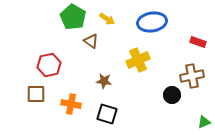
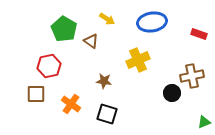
green pentagon: moved 9 px left, 12 px down
red rectangle: moved 1 px right, 8 px up
red hexagon: moved 1 px down
black circle: moved 2 px up
orange cross: rotated 24 degrees clockwise
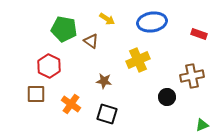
green pentagon: rotated 20 degrees counterclockwise
red hexagon: rotated 20 degrees counterclockwise
black circle: moved 5 px left, 4 px down
green triangle: moved 2 px left, 3 px down
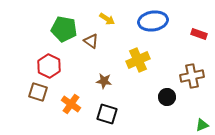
blue ellipse: moved 1 px right, 1 px up
brown square: moved 2 px right, 2 px up; rotated 18 degrees clockwise
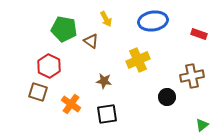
yellow arrow: moved 1 px left; rotated 28 degrees clockwise
black square: rotated 25 degrees counterclockwise
green triangle: rotated 16 degrees counterclockwise
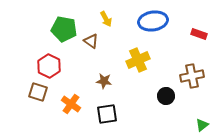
black circle: moved 1 px left, 1 px up
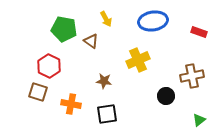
red rectangle: moved 2 px up
orange cross: rotated 24 degrees counterclockwise
green triangle: moved 3 px left, 5 px up
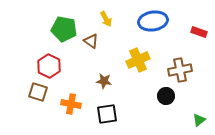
brown cross: moved 12 px left, 6 px up
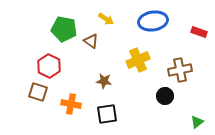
yellow arrow: rotated 28 degrees counterclockwise
black circle: moved 1 px left
green triangle: moved 2 px left, 2 px down
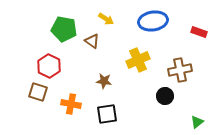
brown triangle: moved 1 px right
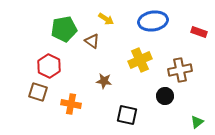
green pentagon: rotated 20 degrees counterclockwise
yellow cross: moved 2 px right
black square: moved 20 px right, 1 px down; rotated 20 degrees clockwise
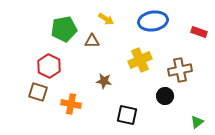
brown triangle: rotated 35 degrees counterclockwise
